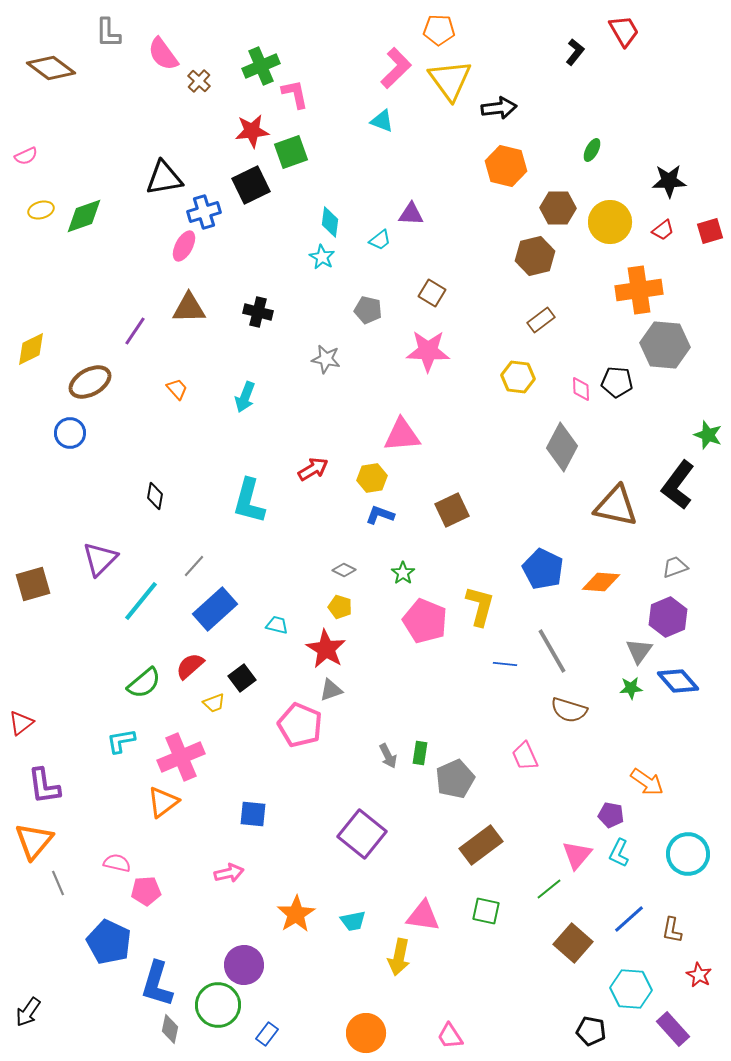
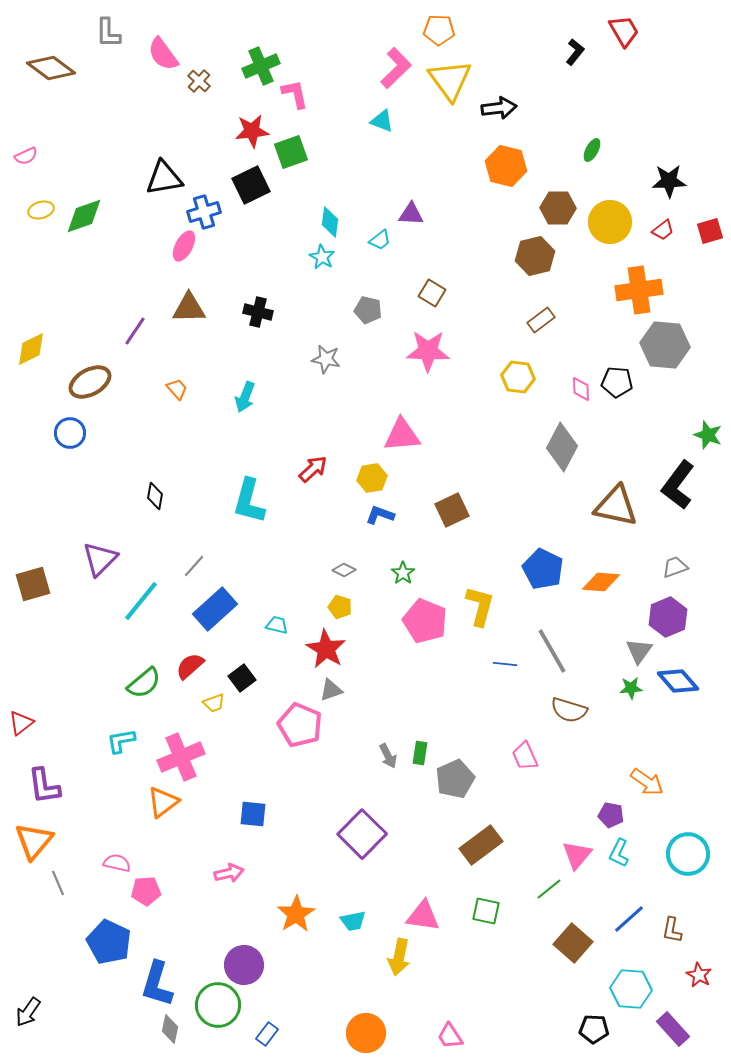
red arrow at (313, 469): rotated 12 degrees counterclockwise
purple square at (362, 834): rotated 6 degrees clockwise
black pentagon at (591, 1031): moved 3 px right, 2 px up; rotated 8 degrees counterclockwise
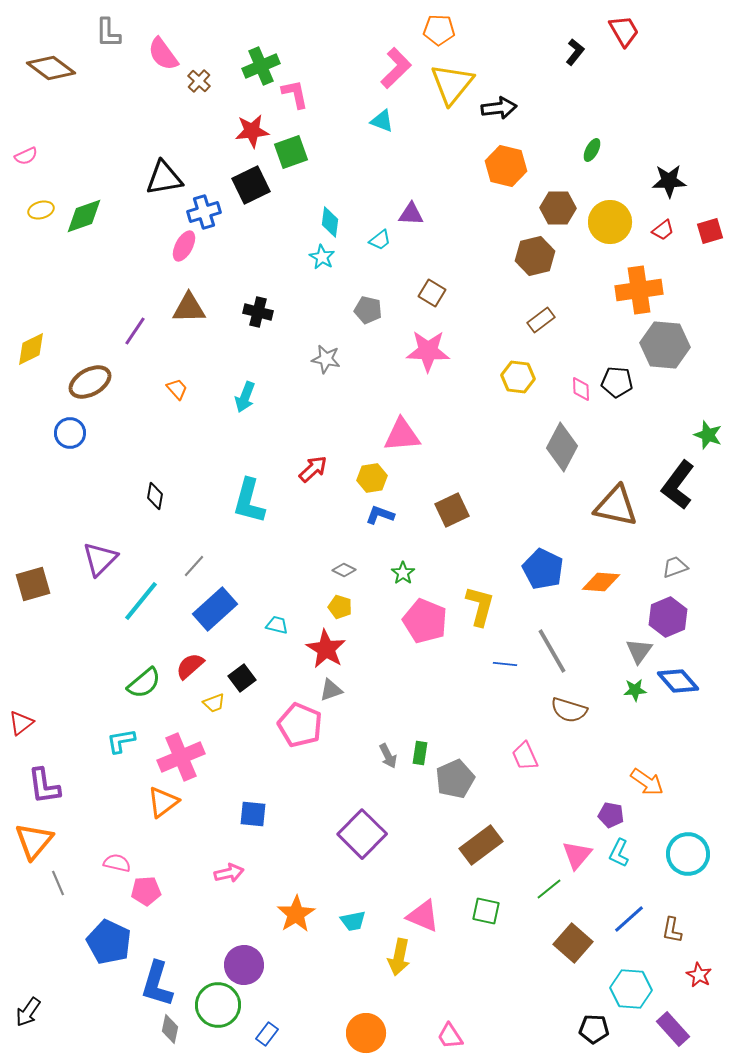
yellow triangle at (450, 80): moved 2 px right, 4 px down; rotated 15 degrees clockwise
green star at (631, 688): moved 4 px right, 2 px down
pink triangle at (423, 916): rotated 15 degrees clockwise
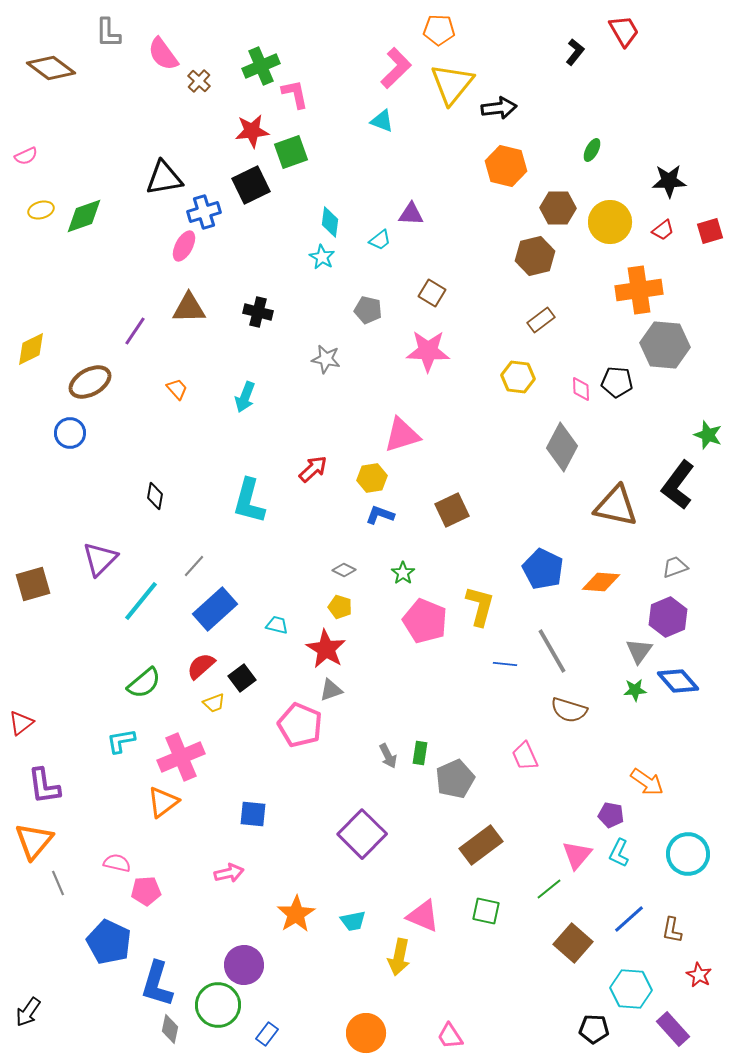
pink triangle at (402, 435): rotated 12 degrees counterclockwise
red semicircle at (190, 666): moved 11 px right
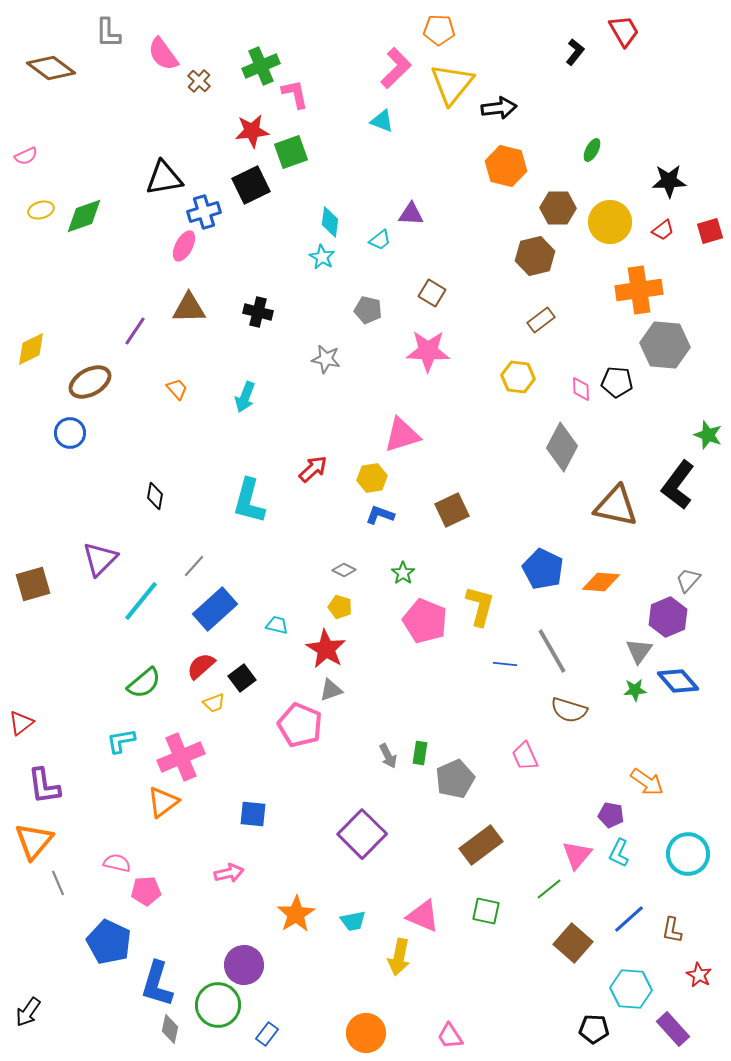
gray trapezoid at (675, 567): moved 13 px right, 13 px down; rotated 28 degrees counterclockwise
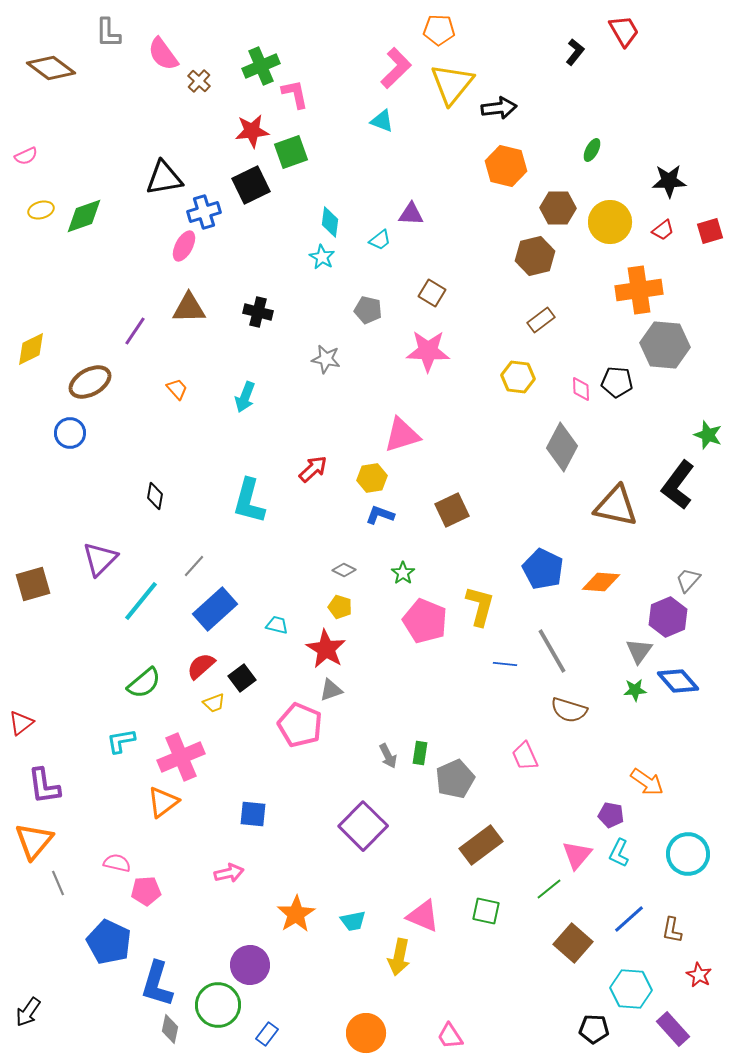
purple square at (362, 834): moved 1 px right, 8 px up
purple circle at (244, 965): moved 6 px right
